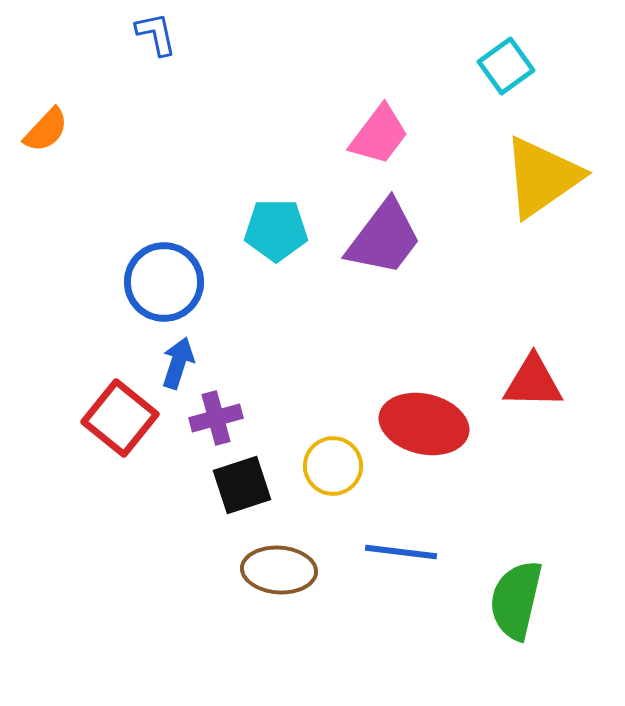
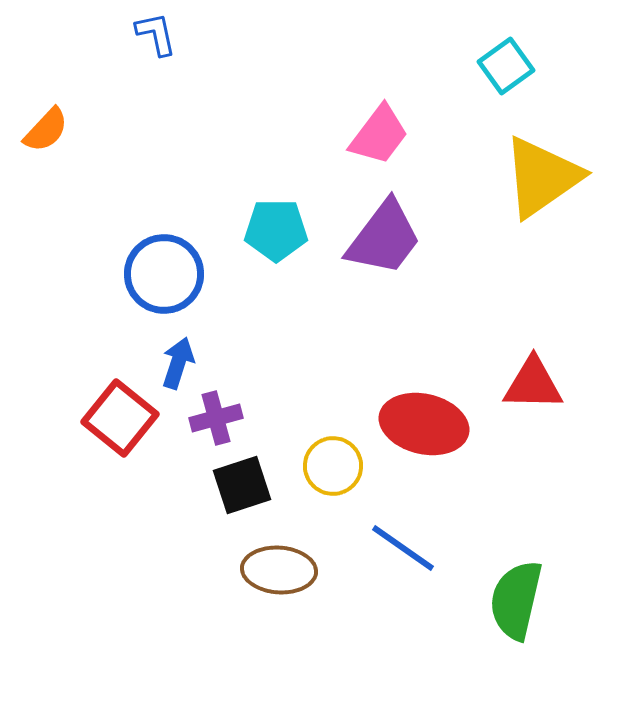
blue circle: moved 8 px up
red triangle: moved 2 px down
blue line: moved 2 px right, 4 px up; rotated 28 degrees clockwise
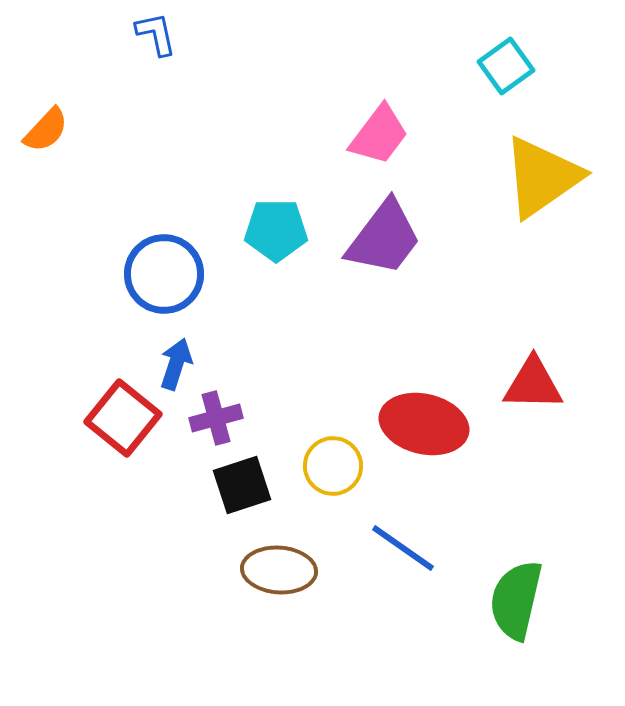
blue arrow: moved 2 px left, 1 px down
red square: moved 3 px right
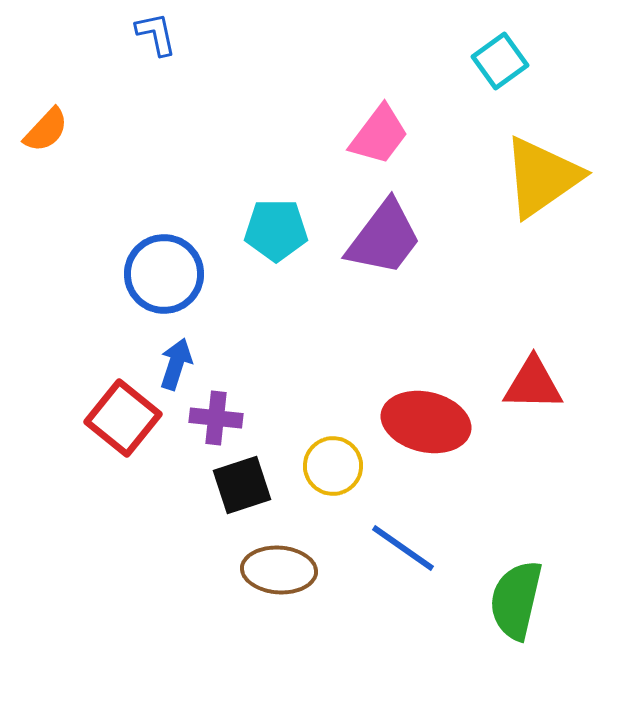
cyan square: moved 6 px left, 5 px up
purple cross: rotated 21 degrees clockwise
red ellipse: moved 2 px right, 2 px up
